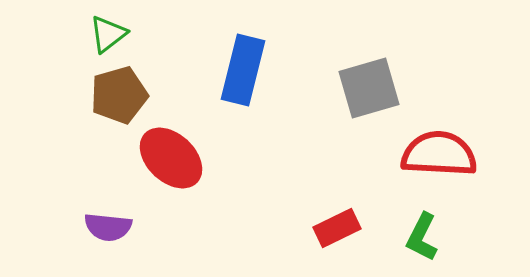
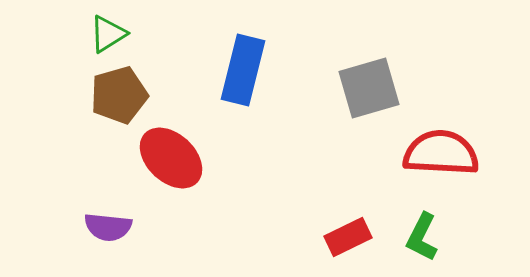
green triangle: rotated 6 degrees clockwise
red semicircle: moved 2 px right, 1 px up
red rectangle: moved 11 px right, 9 px down
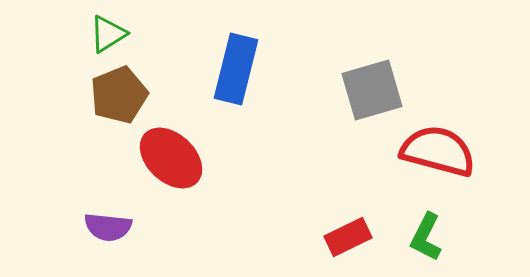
blue rectangle: moved 7 px left, 1 px up
gray square: moved 3 px right, 2 px down
brown pentagon: rotated 6 degrees counterclockwise
red semicircle: moved 3 px left, 2 px up; rotated 12 degrees clockwise
green L-shape: moved 4 px right
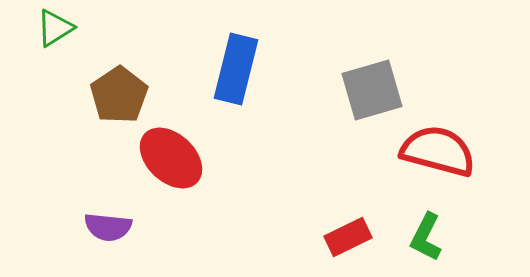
green triangle: moved 53 px left, 6 px up
brown pentagon: rotated 12 degrees counterclockwise
